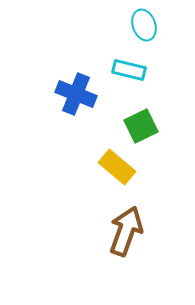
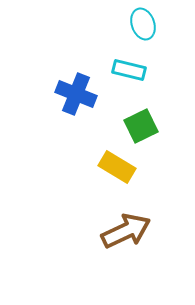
cyan ellipse: moved 1 px left, 1 px up
yellow rectangle: rotated 9 degrees counterclockwise
brown arrow: rotated 45 degrees clockwise
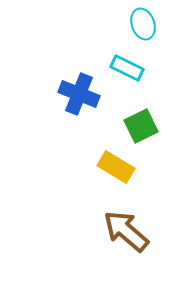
cyan rectangle: moved 2 px left, 2 px up; rotated 12 degrees clockwise
blue cross: moved 3 px right
yellow rectangle: moved 1 px left
brown arrow: rotated 114 degrees counterclockwise
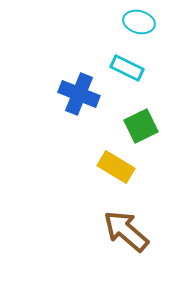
cyan ellipse: moved 4 px left, 2 px up; rotated 56 degrees counterclockwise
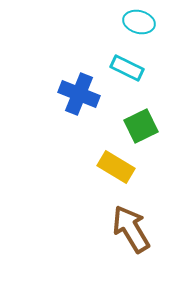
brown arrow: moved 5 px right, 2 px up; rotated 18 degrees clockwise
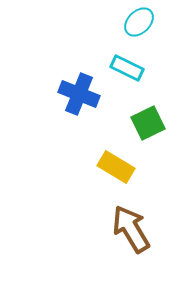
cyan ellipse: rotated 60 degrees counterclockwise
green square: moved 7 px right, 3 px up
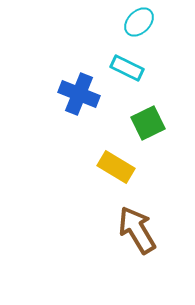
brown arrow: moved 6 px right, 1 px down
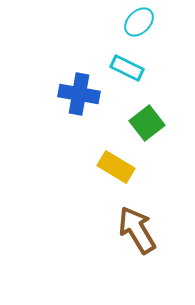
blue cross: rotated 12 degrees counterclockwise
green square: moved 1 px left; rotated 12 degrees counterclockwise
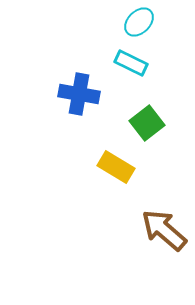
cyan rectangle: moved 4 px right, 5 px up
brown arrow: moved 27 px right; rotated 18 degrees counterclockwise
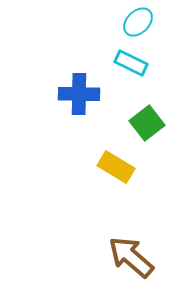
cyan ellipse: moved 1 px left
blue cross: rotated 9 degrees counterclockwise
brown arrow: moved 33 px left, 27 px down
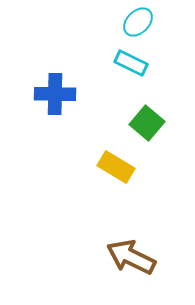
blue cross: moved 24 px left
green square: rotated 12 degrees counterclockwise
brown arrow: rotated 15 degrees counterclockwise
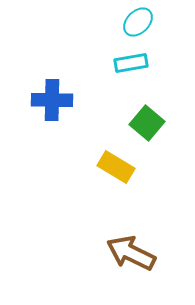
cyan rectangle: rotated 36 degrees counterclockwise
blue cross: moved 3 px left, 6 px down
brown arrow: moved 4 px up
